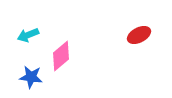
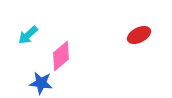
cyan arrow: rotated 20 degrees counterclockwise
blue star: moved 10 px right, 6 px down
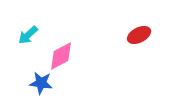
pink diamond: rotated 12 degrees clockwise
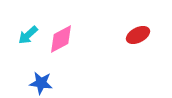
red ellipse: moved 1 px left
pink diamond: moved 17 px up
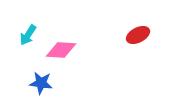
cyan arrow: rotated 15 degrees counterclockwise
pink diamond: moved 11 px down; rotated 32 degrees clockwise
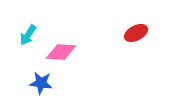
red ellipse: moved 2 px left, 2 px up
pink diamond: moved 2 px down
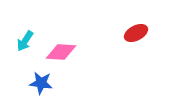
cyan arrow: moved 3 px left, 6 px down
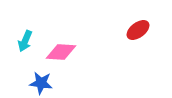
red ellipse: moved 2 px right, 3 px up; rotated 10 degrees counterclockwise
cyan arrow: rotated 10 degrees counterclockwise
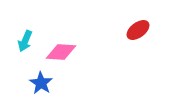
blue star: rotated 25 degrees clockwise
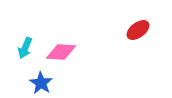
cyan arrow: moved 7 px down
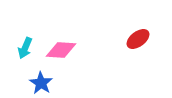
red ellipse: moved 9 px down
pink diamond: moved 2 px up
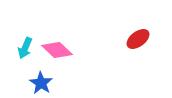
pink diamond: moved 4 px left; rotated 40 degrees clockwise
